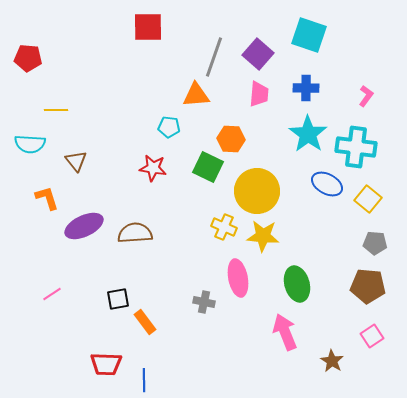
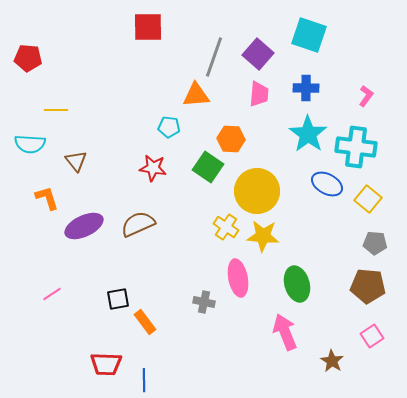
green square: rotated 8 degrees clockwise
yellow cross: moved 2 px right; rotated 10 degrees clockwise
brown semicircle: moved 3 px right, 9 px up; rotated 20 degrees counterclockwise
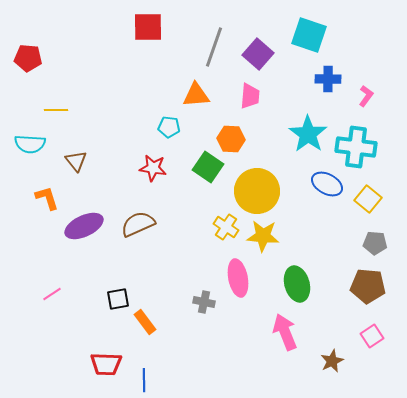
gray line: moved 10 px up
blue cross: moved 22 px right, 9 px up
pink trapezoid: moved 9 px left, 2 px down
brown star: rotated 15 degrees clockwise
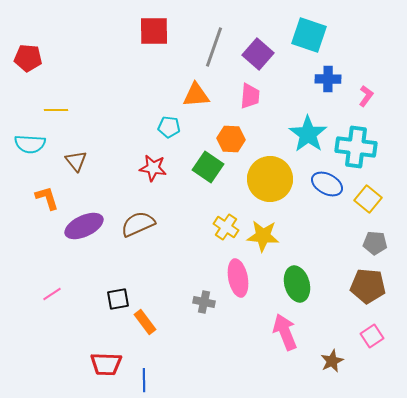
red square: moved 6 px right, 4 px down
yellow circle: moved 13 px right, 12 px up
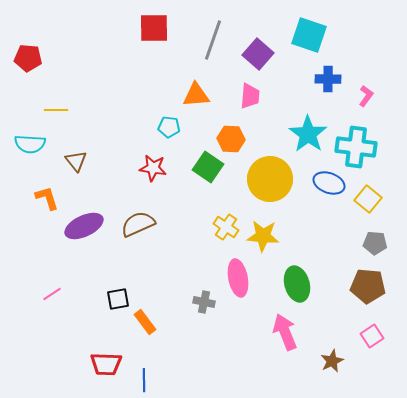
red square: moved 3 px up
gray line: moved 1 px left, 7 px up
blue ellipse: moved 2 px right, 1 px up; rotated 8 degrees counterclockwise
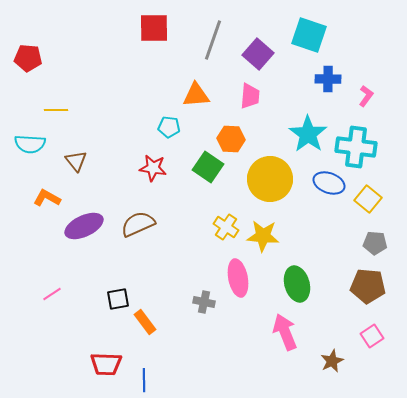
orange L-shape: rotated 44 degrees counterclockwise
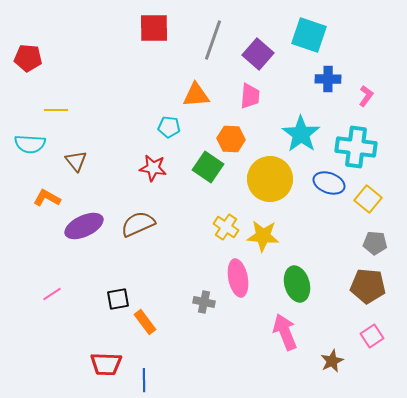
cyan star: moved 7 px left
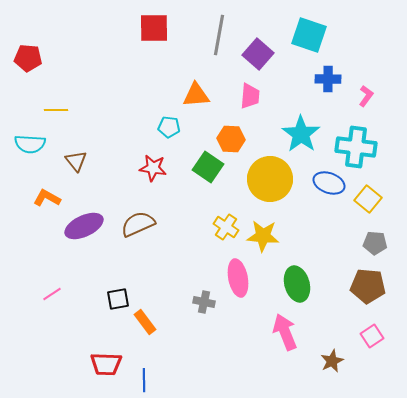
gray line: moved 6 px right, 5 px up; rotated 9 degrees counterclockwise
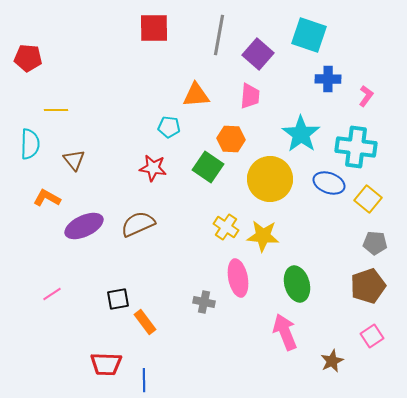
cyan semicircle: rotated 92 degrees counterclockwise
brown triangle: moved 2 px left, 1 px up
brown pentagon: rotated 24 degrees counterclockwise
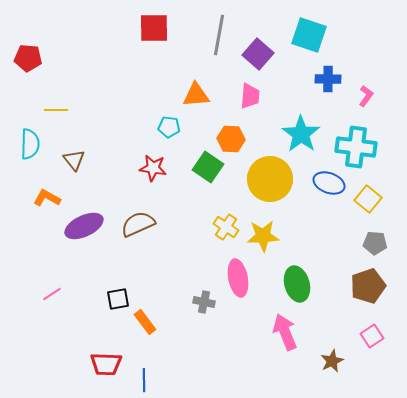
yellow star: rotated 8 degrees counterclockwise
